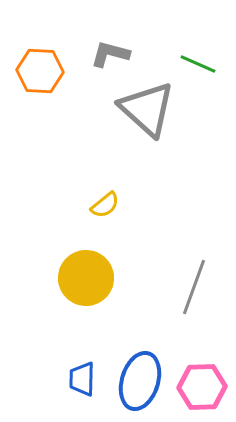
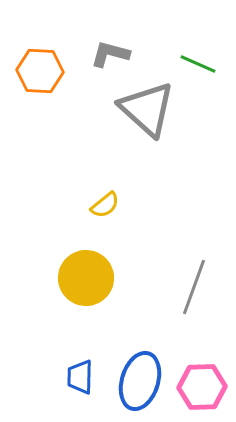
blue trapezoid: moved 2 px left, 2 px up
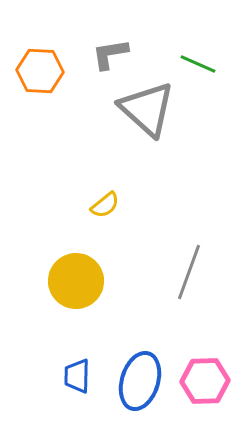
gray L-shape: rotated 24 degrees counterclockwise
yellow circle: moved 10 px left, 3 px down
gray line: moved 5 px left, 15 px up
blue trapezoid: moved 3 px left, 1 px up
pink hexagon: moved 3 px right, 6 px up
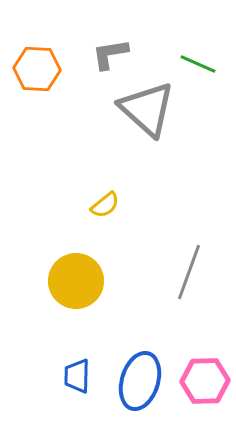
orange hexagon: moved 3 px left, 2 px up
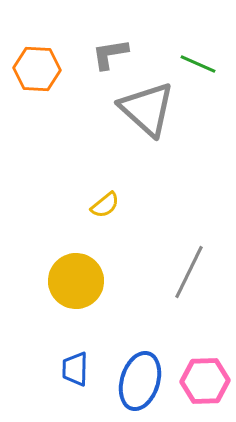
gray line: rotated 6 degrees clockwise
blue trapezoid: moved 2 px left, 7 px up
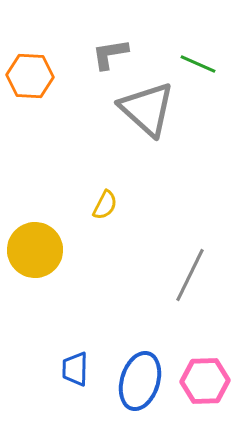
orange hexagon: moved 7 px left, 7 px down
yellow semicircle: rotated 24 degrees counterclockwise
gray line: moved 1 px right, 3 px down
yellow circle: moved 41 px left, 31 px up
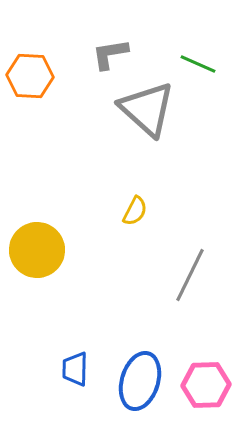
yellow semicircle: moved 30 px right, 6 px down
yellow circle: moved 2 px right
pink hexagon: moved 1 px right, 4 px down
